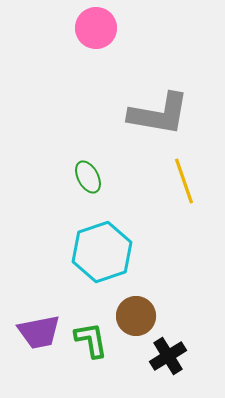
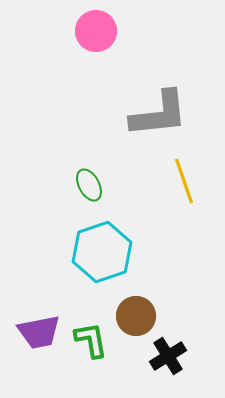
pink circle: moved 3 px down
gray L-shape: rotated 16 degrees counterclockwise
green ellipse: moved 1 px right, 8 px down
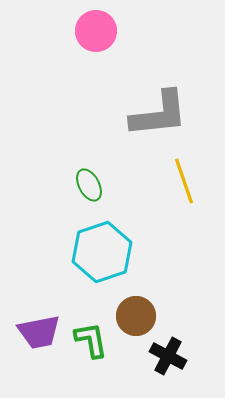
black cross: rotated 30 degrees counterclockwise
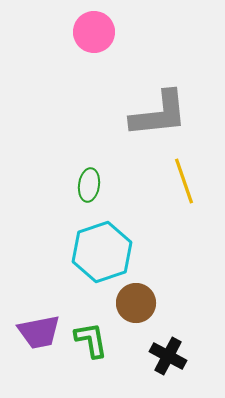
pink circle: moved 2 px left, 1 px down
green ellipse: rotated 36 degrees clockwise
brown circle: moved 13 px up
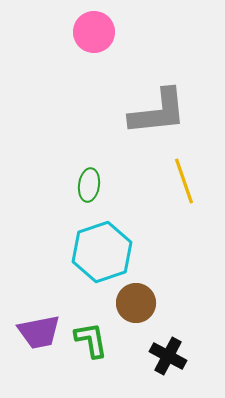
gray L-shape: moved 1 px left, 2 px up
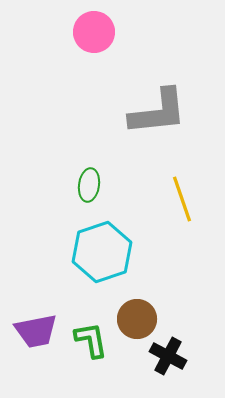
yellow line: moved 2 px left, 18 px down
brown circle: moved 1 px right, 16 px down
purple trapezoid: moved 3 px left, 1 px up
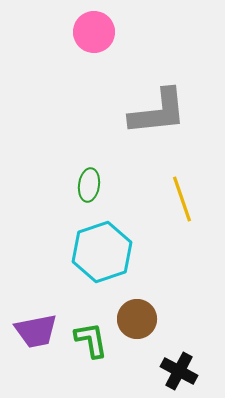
black cross: moved 11 px right, 15 px down
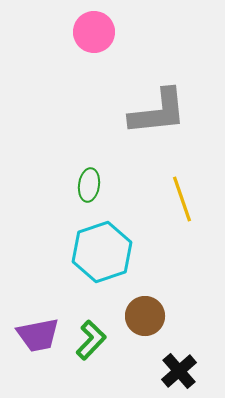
brown circle: moved 8 px right, 3 px up
purple trapezoid: moved 2 px right, 4 px down
green L-shape: rotated 54 degrees clockwise
black cross: rotated 21 degrees clockwise
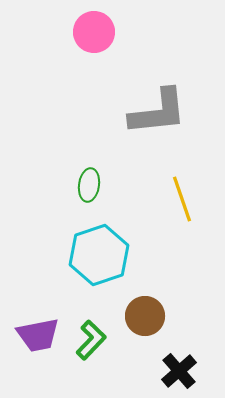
cyan hexagon: moved 3 px left, 3 px down
